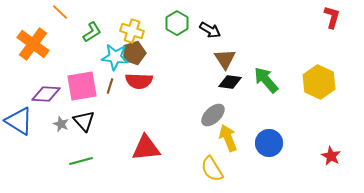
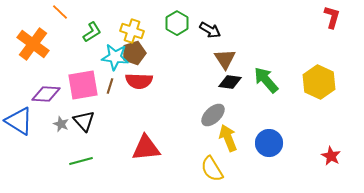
pink square: moved 1 px right, 1 px up
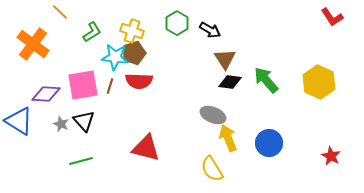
red L-shape: rotated 130 degrees clockwise
gray ellipse: rotated 65 degrees clockwise
red triangle: rotated 20 degrees clockwise
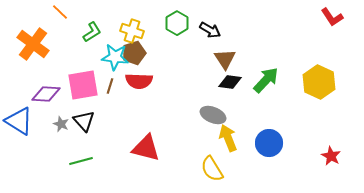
green arrow: rotated 84 degrees clockwise
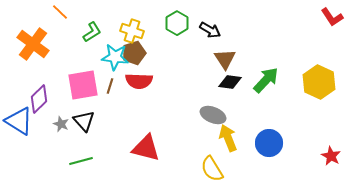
purple diamond: moved 7 px left, 5 px down; rotated 48 degrees counterclockwise
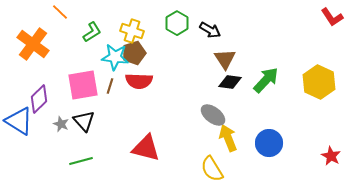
gray ellipse: rotated 15 degrees clockwise
